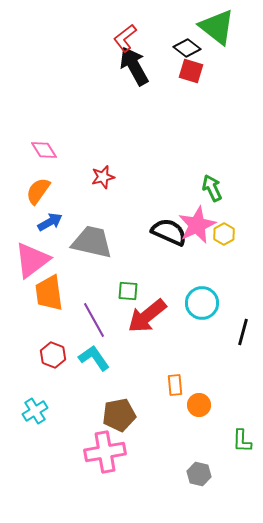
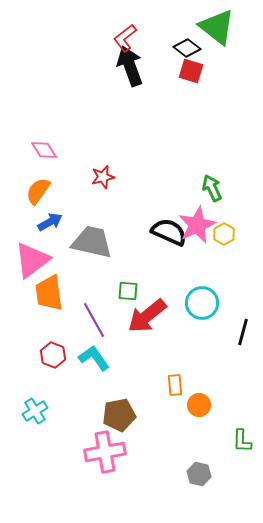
black arrow: moved 4 px left; rotated 9 degrees clockwise
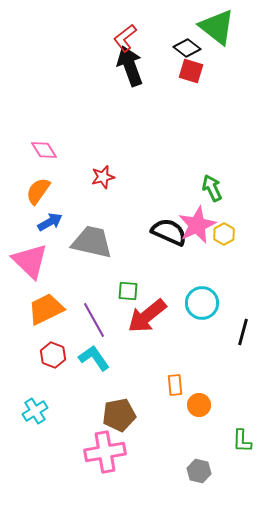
pink triangle: moved 2 px left, 1 px down; rotated 39 degrees counterclockwise
orange trapezoid: moved 3 px left, 16 px down; rotated 72 degrees clockwise
gray hexagon: moved 3 px up
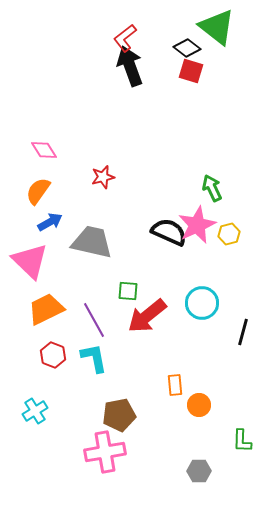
yellow hexagon: moved 5 px right; rotated 15 degrees clockwise
cyan L-shape: rotated 24 degrees clockwise
gray hexagon: rotated 15 degrees counterclockwise
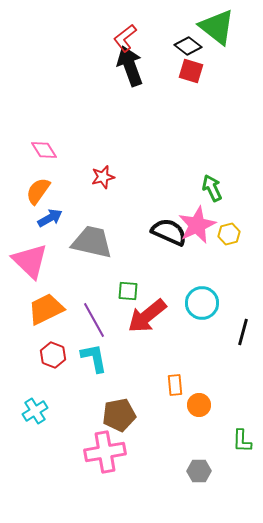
black diamond: moved 1 px right, 2 px up
blue arrow: moved 4 px up
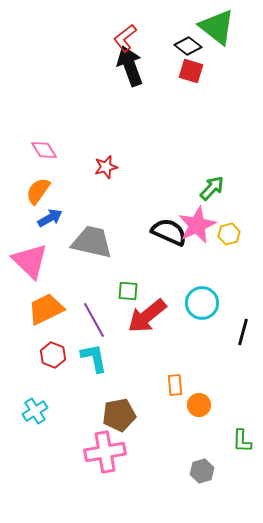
red star: moved 3 px right, 10 px up
green arrow: rotated 68 degrees clockwise
gray hexagon: moved 3 px right; rotated 15 degrees counterclockwise
